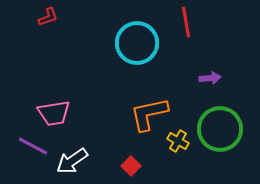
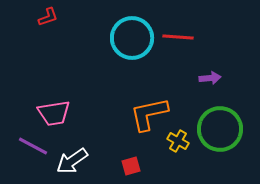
red line: moved 8 px left, 15 px down; rotated 76 degrees counterclockwise
cyan circle: moved 5 px left, 5 px up
red square: rotated 30 degrees clockwise
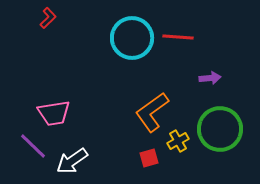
red L-shape: moved 1 px down; rotated 25 degrees counterclockwise
orange L-shape: moved 3 px right, 2 px up; rotated 24 degrees counterclockwise
yellow cross: rotated 30 degrees clockwise
purple line: rotated 16 degrees clockwise
red square: moved 18 px right, 8 px up
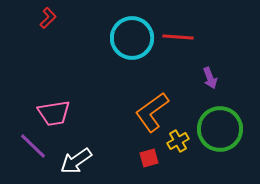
purple arrow: rotated 75 degrees clockwise
white arrow: moved 4 px right
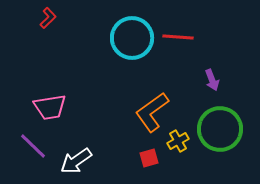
purple arrow: moved 2 px right, 2 px down
pink trapezoid: moved 4 px left, 6 px up
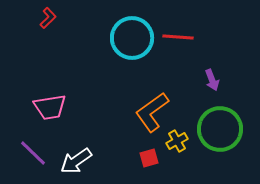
yellow cross: moved 1 px left
purple line: moved 7 px down
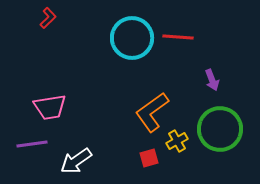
purple line: moved 1 px left, 9 px up; rotated 52 degrees counterclockwise
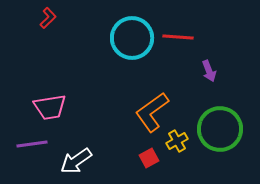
purple arrow: moved 3 px left, 9 px up
red square: rotated 12 degrees counterclockwise
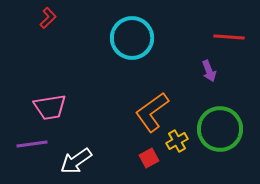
red line: moved 51 px right
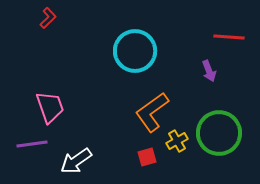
cyan circle: moved 3 px right, 13 px down
pink trapezoid: rotated 100 degrees counterclockwise
green circle: moved 1 px left, 4 px down
red square: moved 2 px left, 1 px up; rotated 12 degrees clockwise
